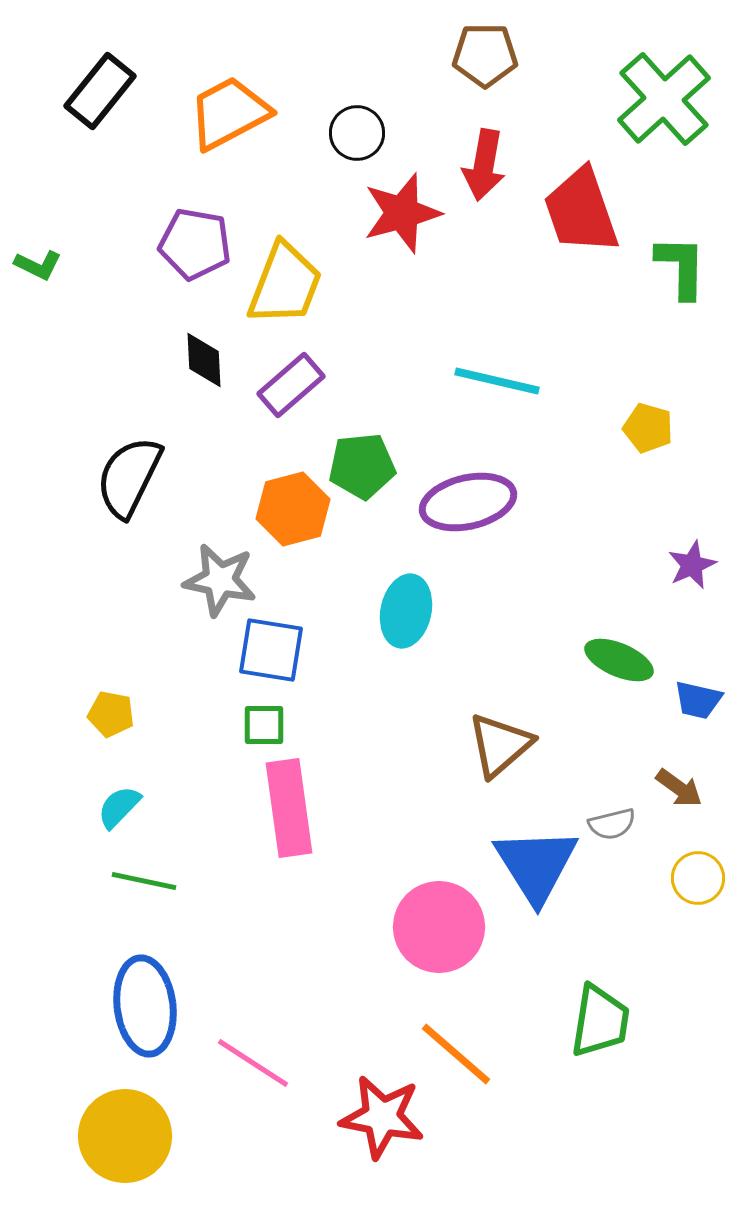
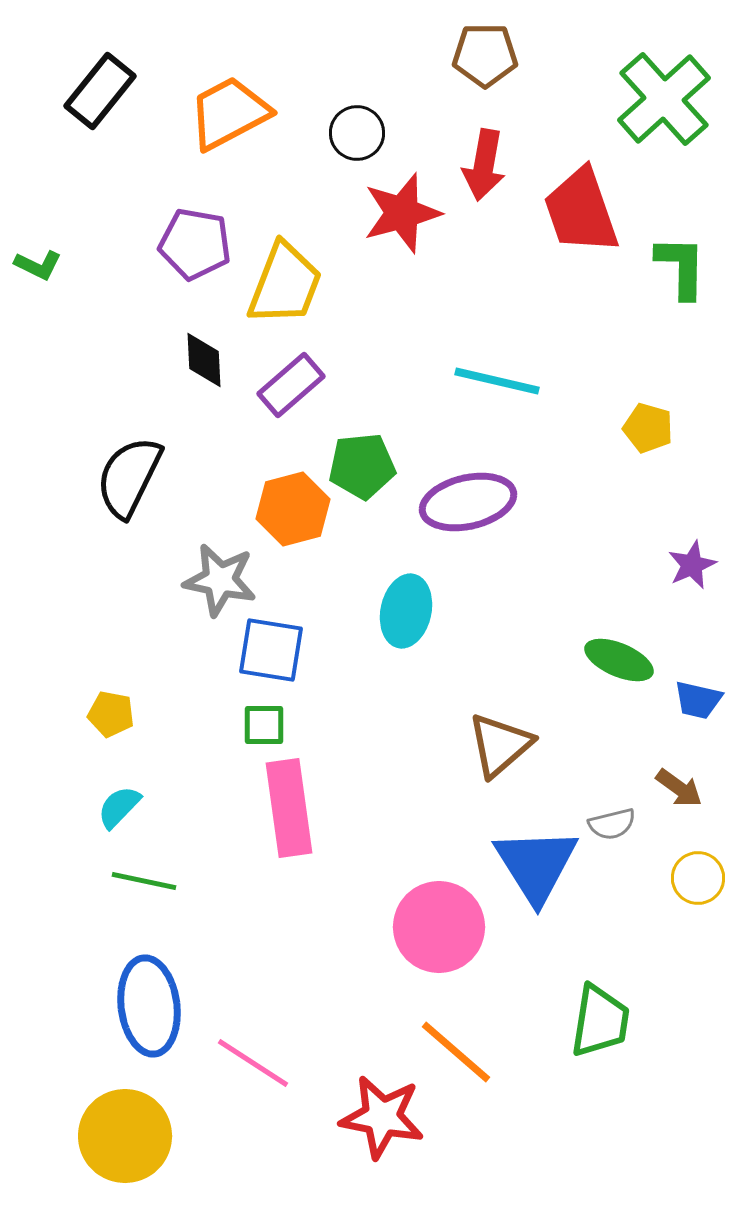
blue ellipse at (145, 1006): moved 4 px right
orange line at (456, 1054): moved 2 px up
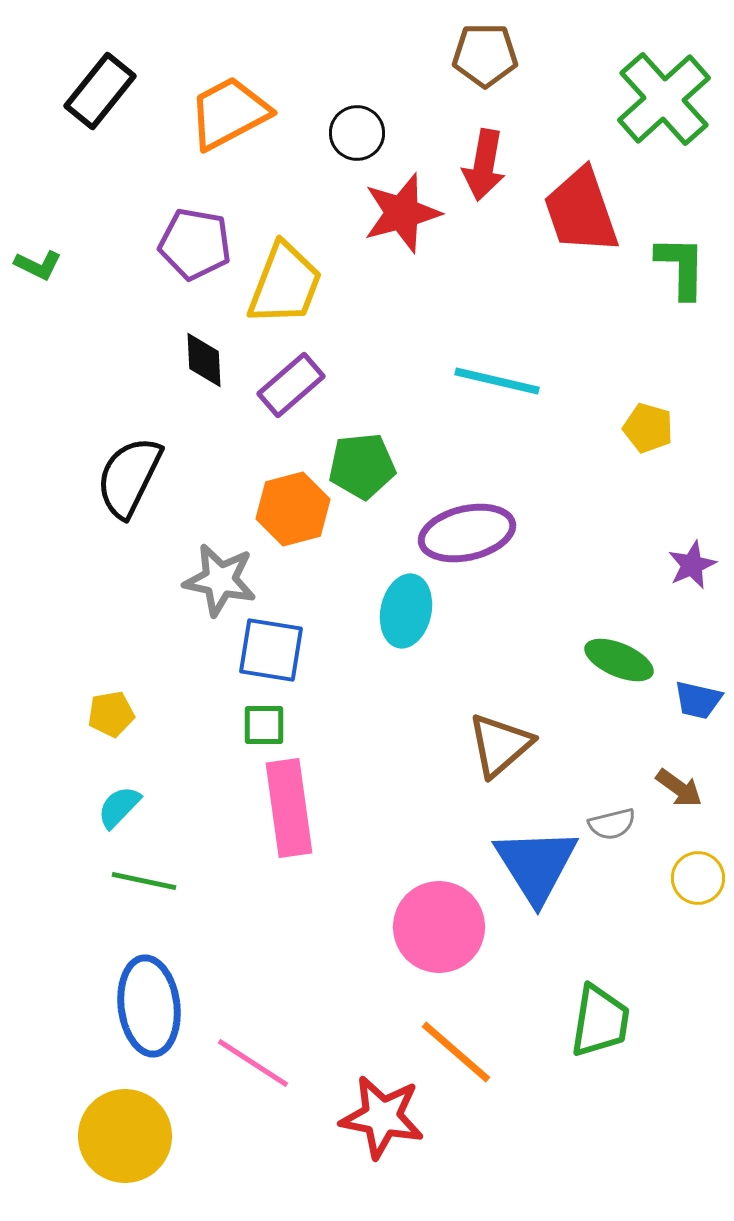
purple ellipse at (468, 502): moved 1 px left, 31 px down
yellow pentagon at (111, 714): rotated 21 degrees counterclockwise
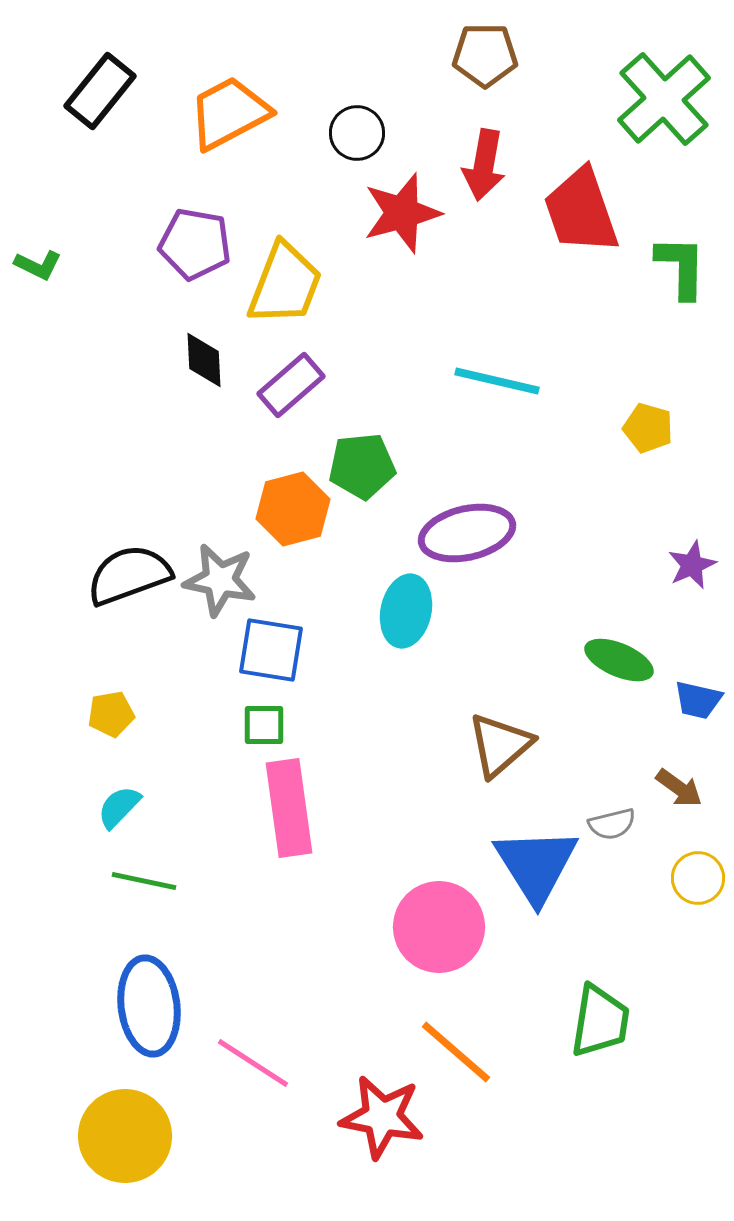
black semicircle at (129, 477): moved 98 px down; rotated 44 degrees clockwise
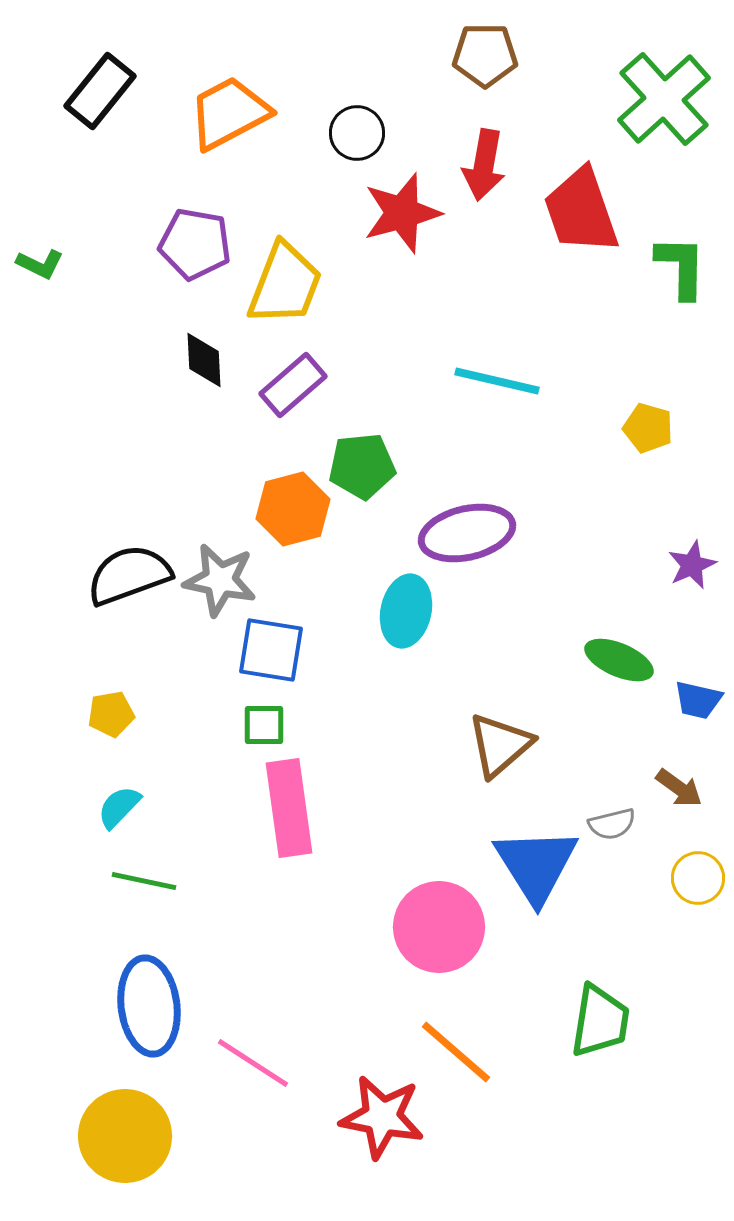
green L-shape at (38, 265): moved 2 px right, 1 px up
purple rectangle at (291, 385): moved 2 px right
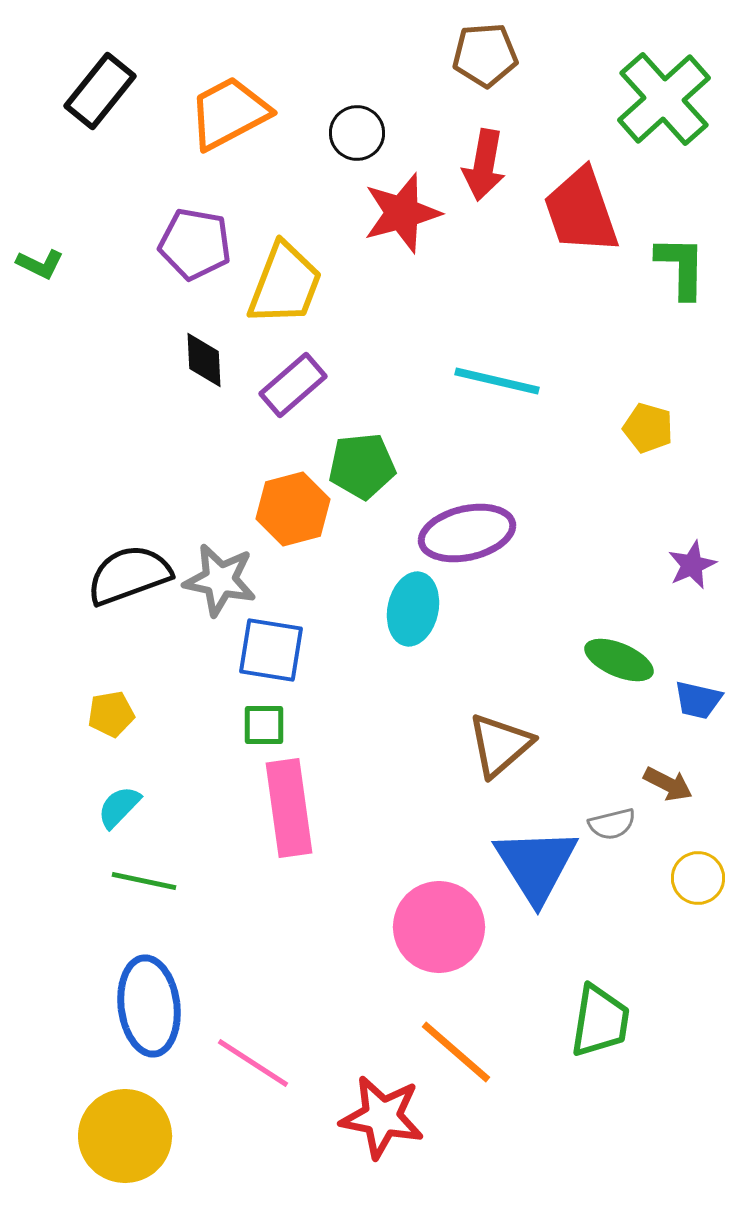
brown pentagon at (485, 55): rotated 4 degrees counterclockwise
cyan ellipse at (406, 611): moved 7 px right, 2 px up
brown arrow at (679, 788): moved 11 px left, 4 px up; rotated 9 degrees counterclockwise
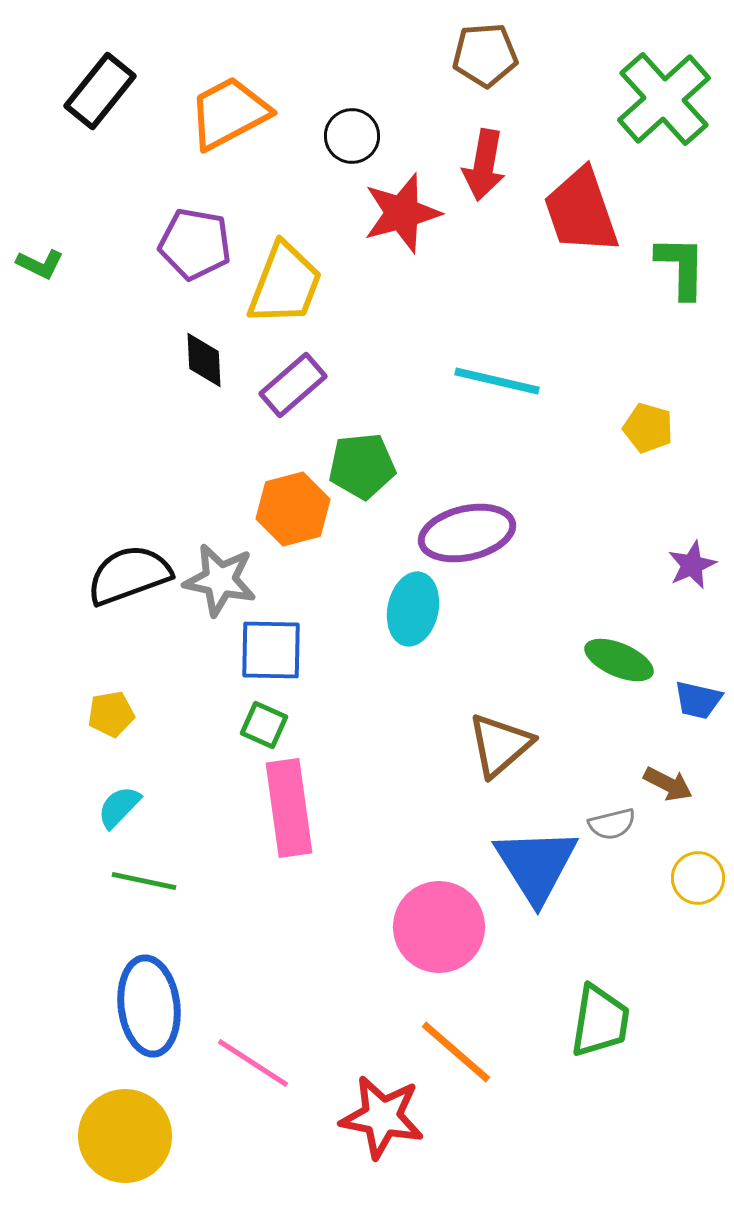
black circle at (357, 133): moved 5 px left, 3 px down
blue square at (271, 650): rotated 8 degrees counterclockwise
green square at (264, 725): rotated 24 degrees clockwise
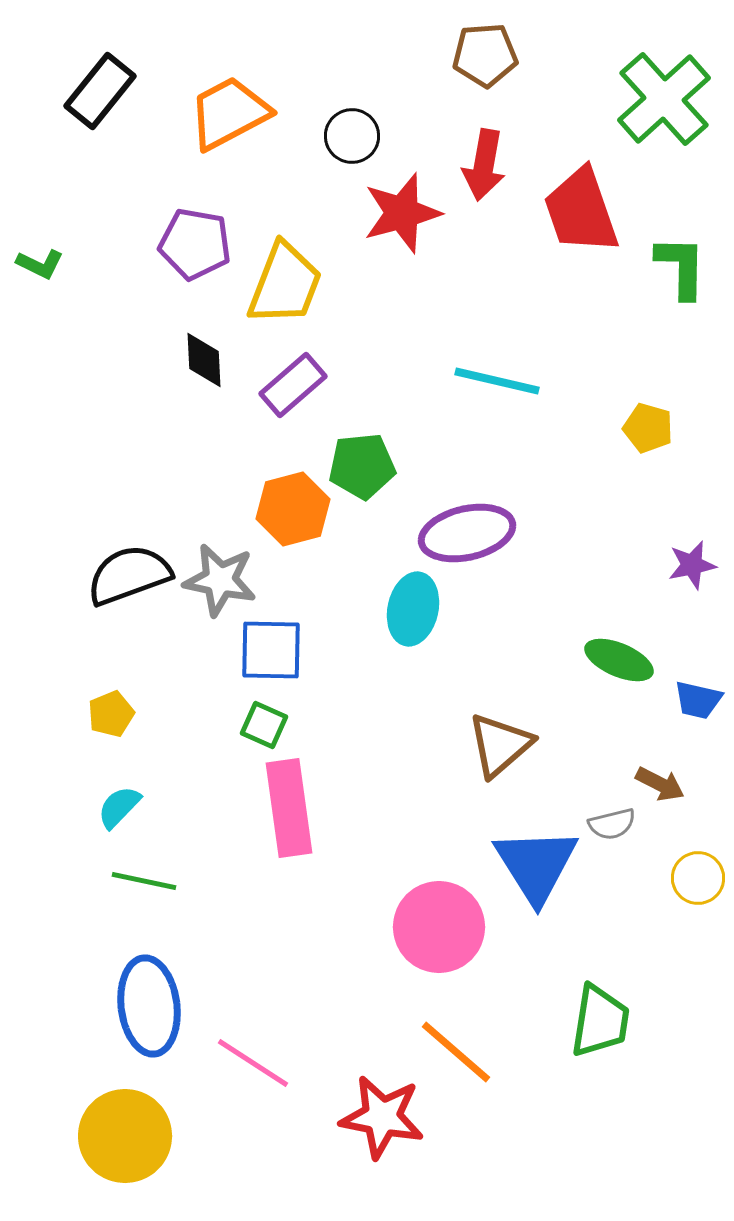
purple star at (692, 565): rotated 12 degrees clockwise
yellow pentagon at (111, 714): rotated 12 degrees counterclockwise
brown arrow at (668, 784): moved 8 px left
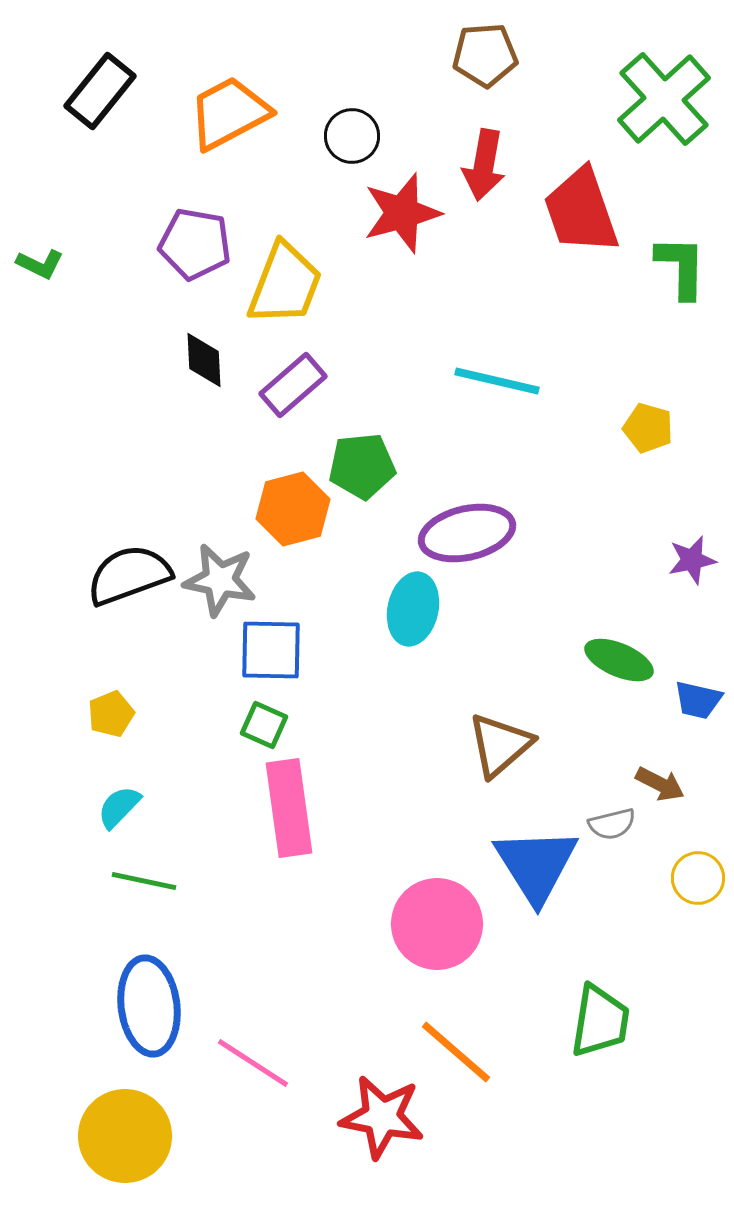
purple star at (692, 565): moved 5 px up
pink circle at (439, 927): moved 2 px left, 3 px up
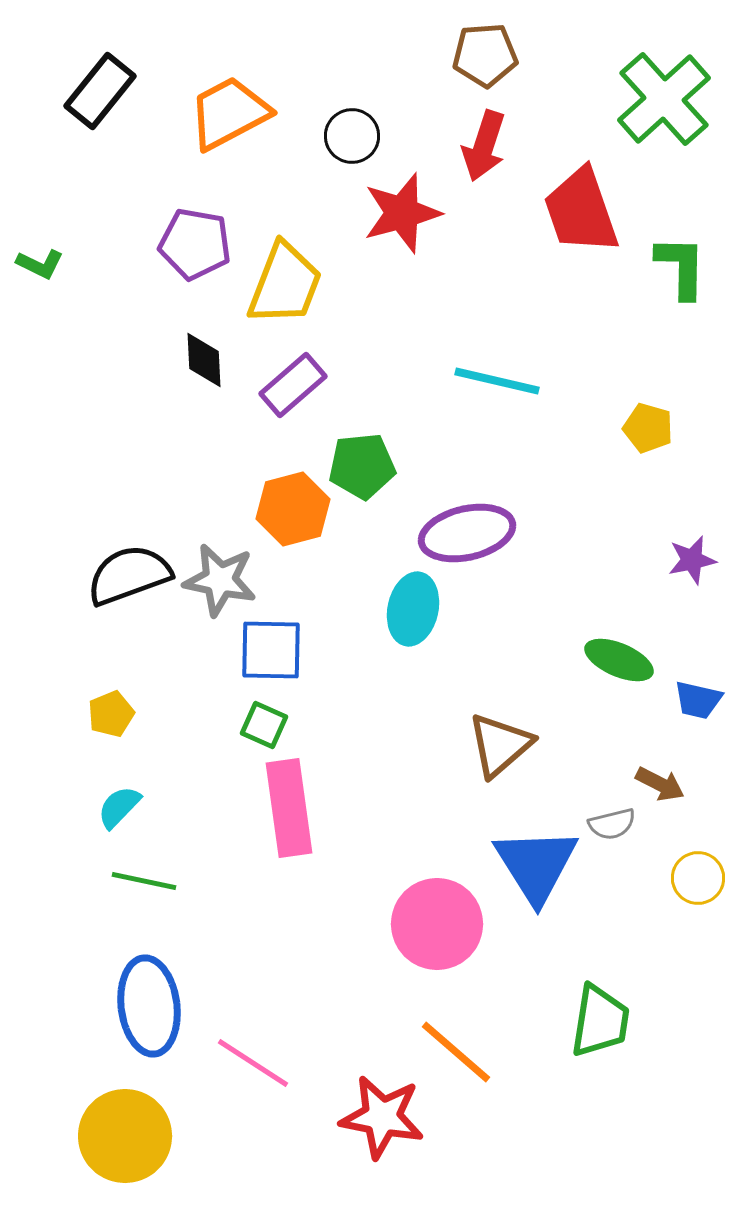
red arrow at (484, 165): moved 19 px up; rotated 8 degrees clockwise
